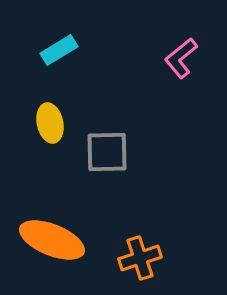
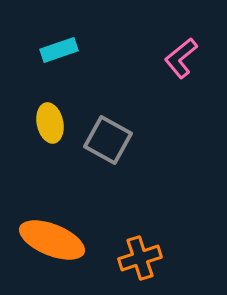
cyan rectangle: rotated 12 degrees clockwise
gray square: moved 1 px right, 12 px up; rotated 30 degrees clockwise
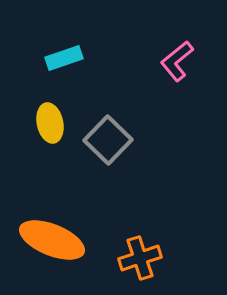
cyan rectangle: moved 5 px right, 8 px down
pink L-shape: moved 4 px left, 3 px down
gray square: rotated 15 degrees clockwise
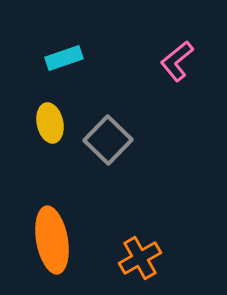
orange ellipse: rotated 58 degrees clockwise
orange cross: rotated 12 degrees counterclockwise
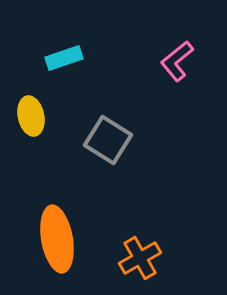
yellow ellipse: moved 19 px left, 7 px up
gray square: rotated 12 degrees counterclockwise
orange ellipse: moved 5 px right, 1 px up
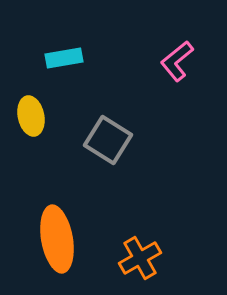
cyan rectangle: rotated 9 degrees clockwise
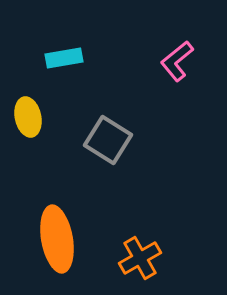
yellow ellipse: moved 3 px left, 1 px down
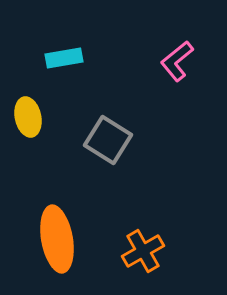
orange cross: moved 3 px right, 7 px up
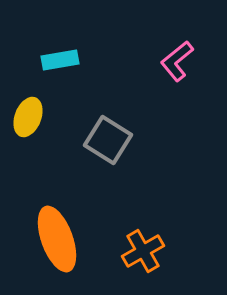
cyan rectangle: moved 4 px left, 2 px down
yellow ellipse: rotated 33 degrees clockwise
orange ellipse: rotated 10 degrees counterclockwise
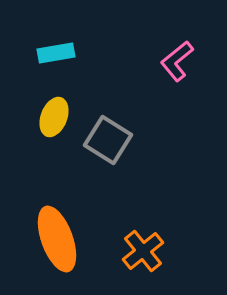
cyan rectangle: moved 4 px left, 7 px up
yellow ellipse: moved 26 px right
orange cross: rotated 9 degrees counterclockwise
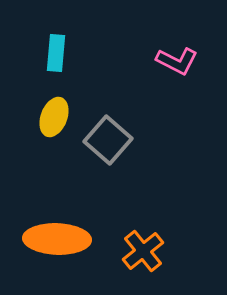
cyan rectangle: rotated 75 degrees counterclockwise
pink L-shape: rotated 114 degrees counterclockwise
gray square: rotated 9 degrees clockwise
orange ellipse: rotated 68 degrees counterclockwise
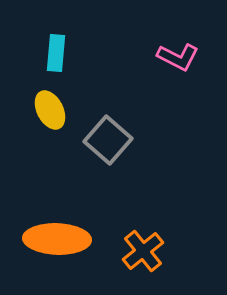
pink L-shape: moved 1 px right, 4 px up
yellow ellipse: moved 4 px left, 7 px up; rotated 48 degrees counterclockwise
